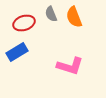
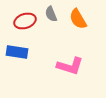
orange semicircle: moved 4 px right, 2 px down; rotated 10 degrees counterclockwise
red ellipse: moved 1 px right, 2 px up
blue rectangle: rotated 40 degrees clockwise
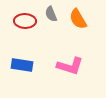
red ellipse: rotated 20 degrees clockwise
blue rectangle: moved 5 px right, 13 px down
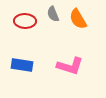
gray semicircle: moved 2 px right
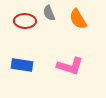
gray semicircle: moved 4 px left, 1 px up
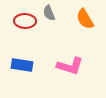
orange semicircle: moved 7 px right
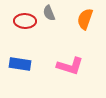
orange semicircle: rotated 50 degrees clockwise
blue rectangle: moved 2 px left, 1 px up
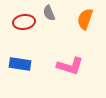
red ellipse: moved 1 px left, 1 px down; rotated 10 degrees counterclockwise
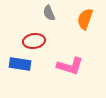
red ellipse: moved 10 px right, 19 px down
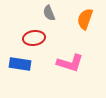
red ellipse: moved 3 px up
pink L-shape: moved 3 px up
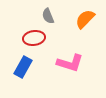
gray semicircle: moved 1 px left, 3 px down
orange semicircle: rotated 25 degrees clockwise
blue rectangle: moved 3 px right, 3 px down; rotated 70 degrees counterclockwise
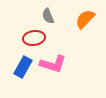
pink L-shape: moved 17 px left, 1 px down
